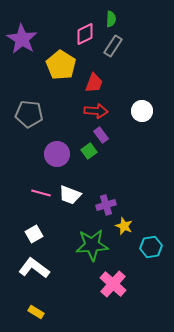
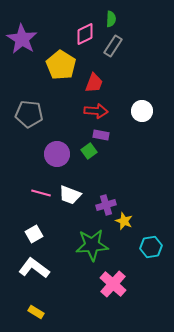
purple rectangle: rotated 42 degrees counterclockwise
yellow star: moved 5 px up
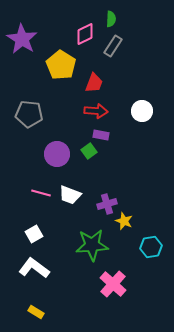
purple cross: moved 1 px right, 1 px up
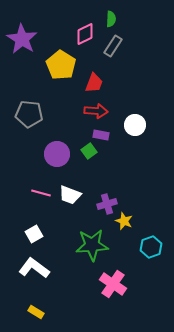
white circle: moved 7 px left, 14 px down
cyan hexagon: rotated 10 degrees counterclockwise
pink cross: rotated 8 degrees counterclockwise
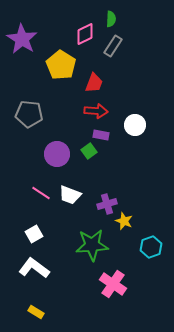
pink line: rotated 18 degrees clockwise
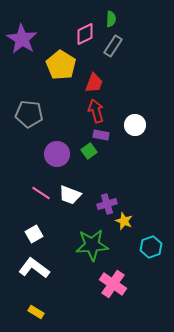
red arrow: rotated 110 degrees counterclockwise
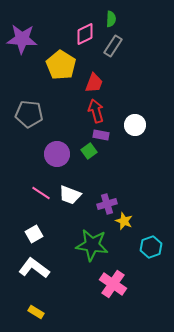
purple star: rotated 28 degrees counterclockwise
green star: rotated 12 degrees clockwise
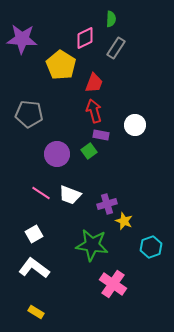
pink diamond: moved 4 px down
gray rectangle: moved 3 px right, 2 px down
red arrow: moved 2 px left
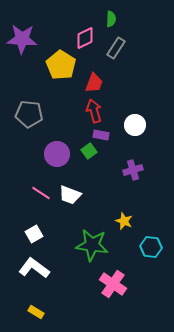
purple cross: moved 26 px right, 34 px up
cyan hexagon: rotated 25 degrees clockwise
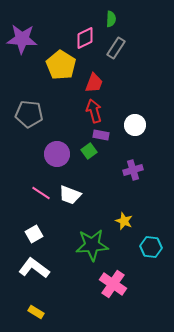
green star: rotated 12 degrees counterclockwise
